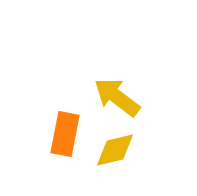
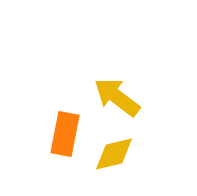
yellow diamond: moved 1 px left, 4 px down
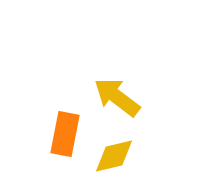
yellow diamond: moved 2 px down
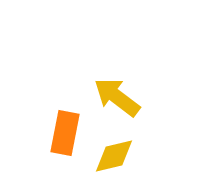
orange rectangle: moved 1 px up
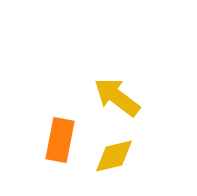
orange rectangle: moved 5 px left, 7 px down
